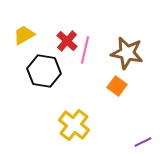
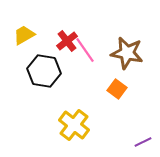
red cross: rotated 10 degrees clockwise
pink line: rotated 48 degrees counterclockwise
orange square: moved 3 px down
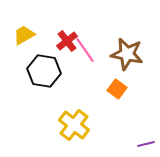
brown star: moved 1 px down
purple line: moved 3 px right, 2 px down; rotated 12 degrees clockwise
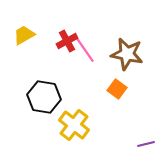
red cross: rotated 10 degrees clockwise
black hexagon: moved 26 px down
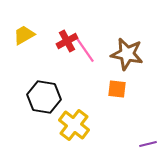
orange square: rotated 30 degrees counterclockwise
purple line: moved 2 px right
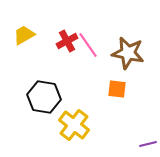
pink line: moved 3 px right, 5 px up
brown star: moved 1 px right, 1 px up
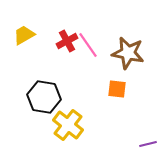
yellow cross: moved 6 px left
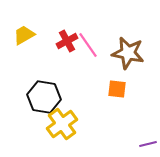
yellow cross: moved 6 px left, 1 px up; rotated 16 degrees clockwise
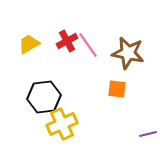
yellow trapezoid: moved 5 px right, 9 px down
black hexagon: rotated 16 degrees counterclockwise
yellow cross: rotated 12 degrees clockwise
purple line: moved 10 px up
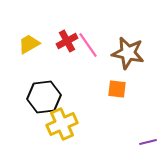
purple line: moved 8 px down
